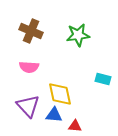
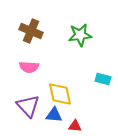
green star: moved 2 px right
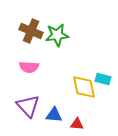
green star: moved 23 px left
yellow diamond: moved 24 px right, 7 px up
red triangle: moved 2 px right, 2 px up
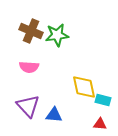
cyan rectangle: moved 21 px down
red triangle: moved 23 px right
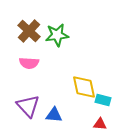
brown cross: moved 2 px left; rotated 20 degrees clockwise
pink semicircle: moved 4 px up
